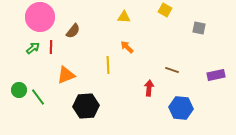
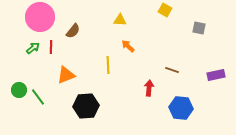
yellow triangle: moved 4 px left, 3 px down
orange arrow: moved 1 px right, 1 px up
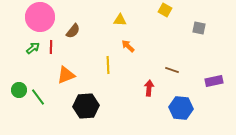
purple rectangle: moved 2 px left, 6 px down
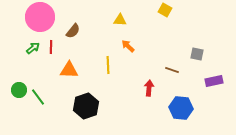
gray square: moved 2 px left, 26 px down
orange triangle: moved 3 px right, 5 px up; rotated 24 degrees clockwise
black hexagon: rotated 15 degrees counterclockwise
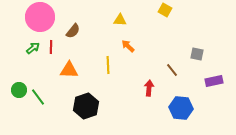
brown line: rotated 32 degrees clockwise
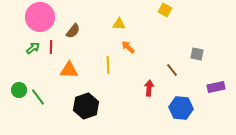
yellow triangle: moved 1 px left, 4 px down
orange arrow: moved 1 px down
purple rectangle: moved 2 px right, 6 px down
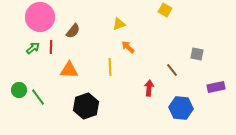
yellow triangle: rotated 24 degrees counterclockwise
yellow line: moved 2 px right, 2 px down
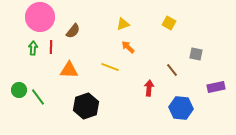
yellow square: moved 4 px right, 13 px down
yellow triangle: moved 4 px right
green arrow: rotated 48 degrees counterclockwise
gray square: moved 1 px left
yellow line: rotated 66 degrees counterclockwise
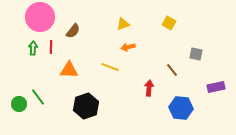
orange arrow: rotated 56 degrees counterclockwise
green circle: moved 14 px down
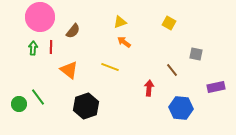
yellow triangle: moved 3 px left, 2 px up
orange arrow: moved 4 px left, 5 px up; rotated 48 degrees clockwise
orange triangle: rotated 36 degrees clockwise
